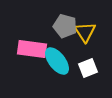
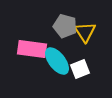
white square: moved 8 px left, 1 px down
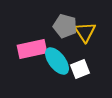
pink rectangle: rotated 20 degrees counterclockwise
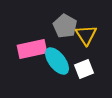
gray pentagon: rotated 15 degrees clockwise
yellow triangle: moved 1 px right, 3 px down
white square: moved 4 px right
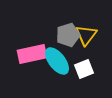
gray pentagon: moved 3 px right, 9 px down; rotated 25 degrees clockwise
yellow triangle: rotated 10 degrees clockwise
pink rectangle: moved 5 px down
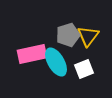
yellow triangle: moved 2 px right, 1 px down
cyan ellipse: moved 1 px left, 1 px down; rotated 8 degrees clockwise
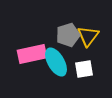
white square: rotated 12 degrees clockwise
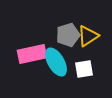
yellow triangle: rotated 20 degrees clockwise
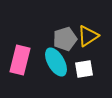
gray pentagon: moved 3 px left, 4 px down
pink rectangle: moved 12 px left, 6 px down; rotated 64 degrees counterclockwise
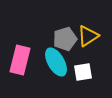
white square: moved 1 px left, 3 px down
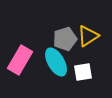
pink rectangle: rotated 16 degrees clockwise
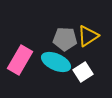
gray pentagon: rotated 20 degrees clockwise
cyan ellipse: rotated 36 degrees counterclockwise
white square: rotated 24 degrees counterclockwise
